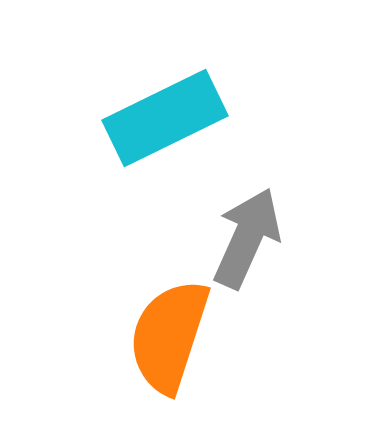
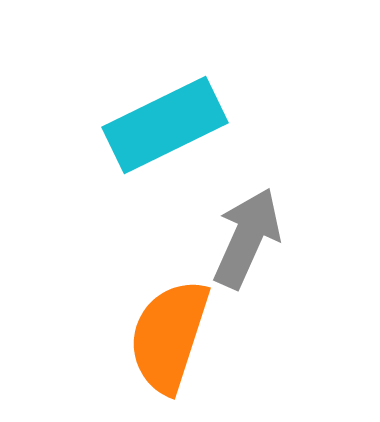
cyan rectangle: moved 7 px down
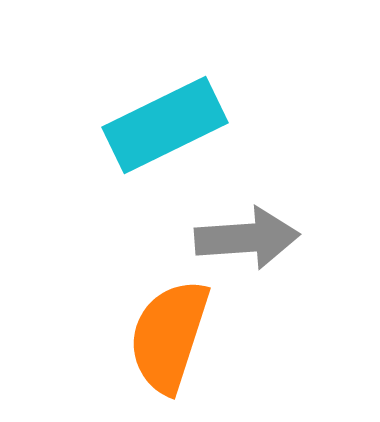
gray arrow: rotated 62 degrees clockwise
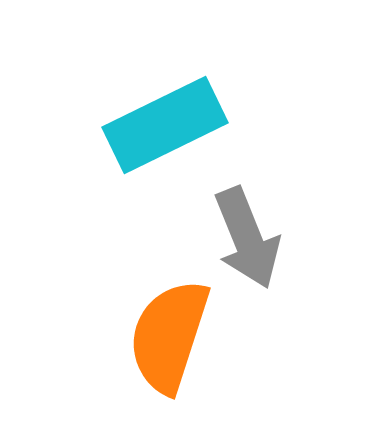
gray arrow: rotated 72 degrees clockwise
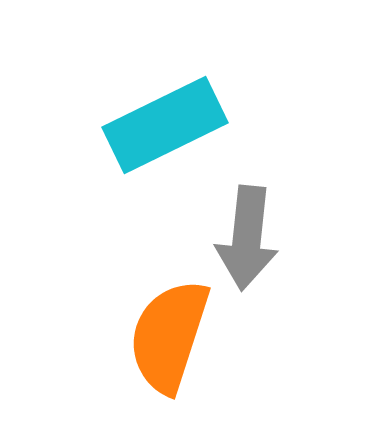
gray arrow: rotated 28 degrees clockwise
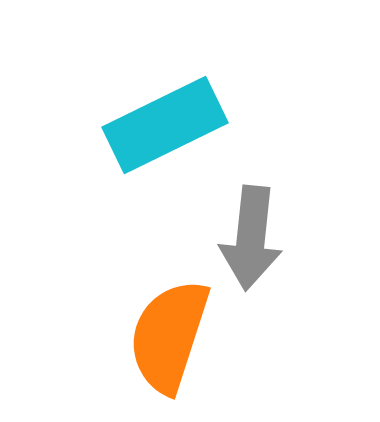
gray arrow: moved 4 px right
